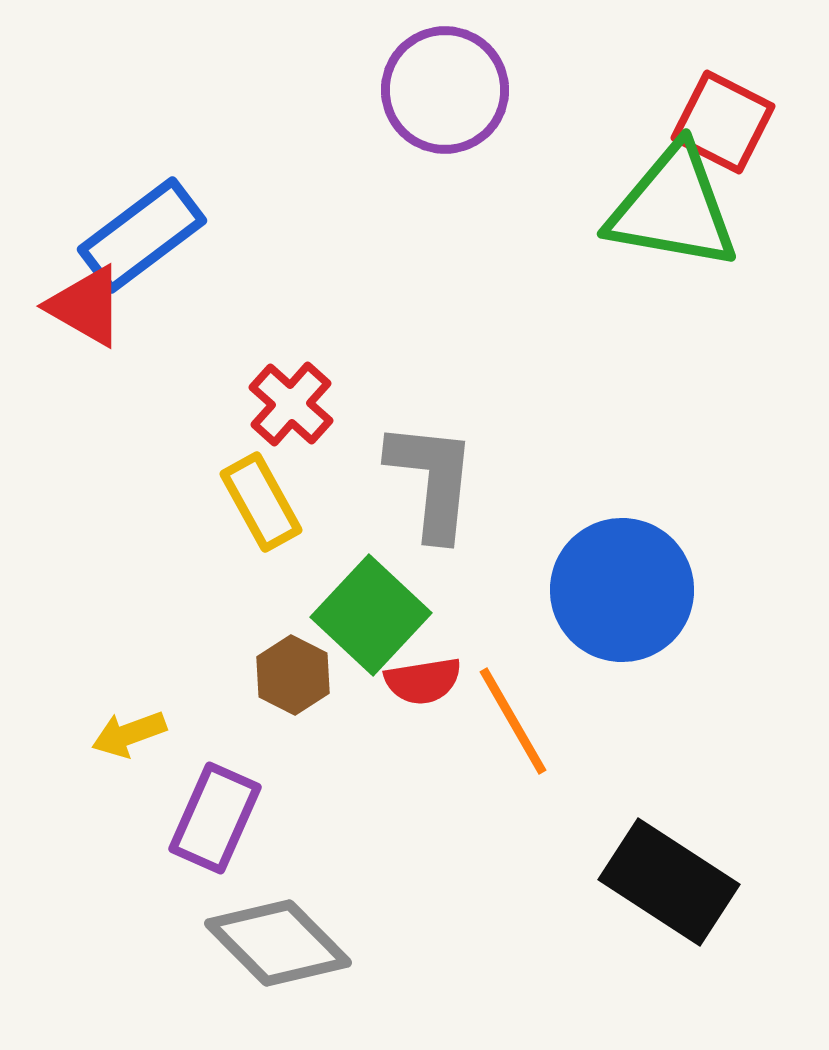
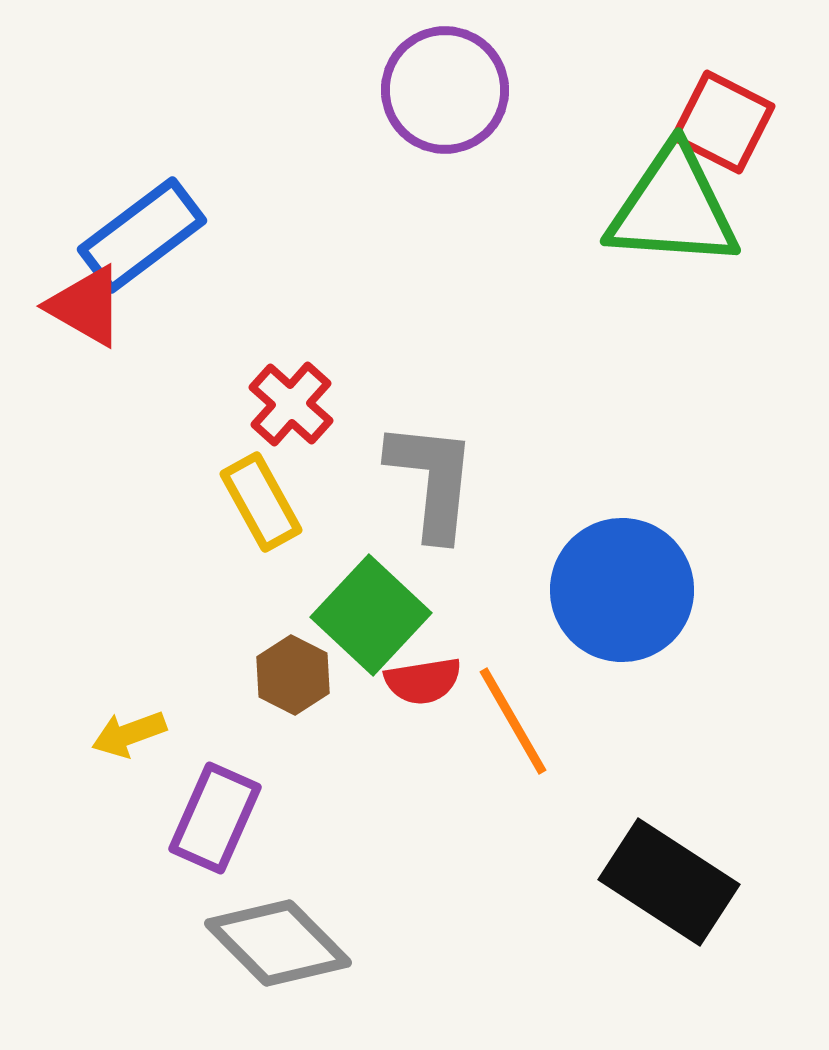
green triangle: rotated 6 degrees counterclockwise
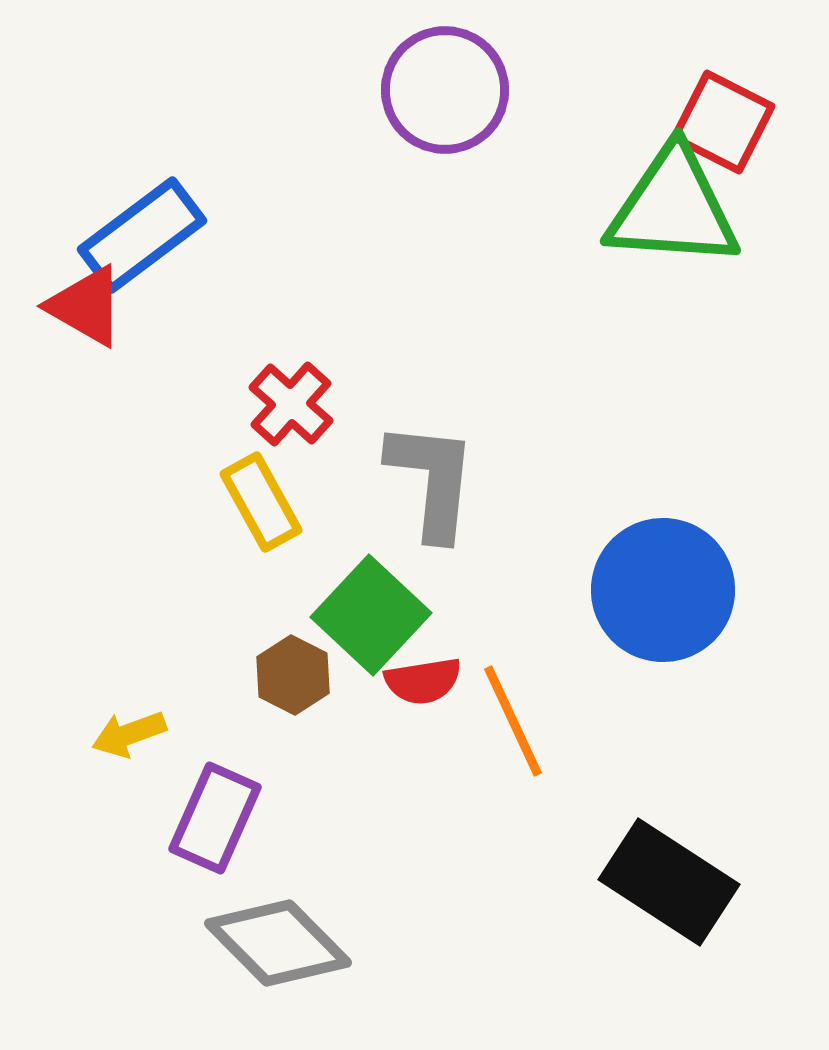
blue circle: moved 41 px right
orange line: rotated 5 degrees clockwise
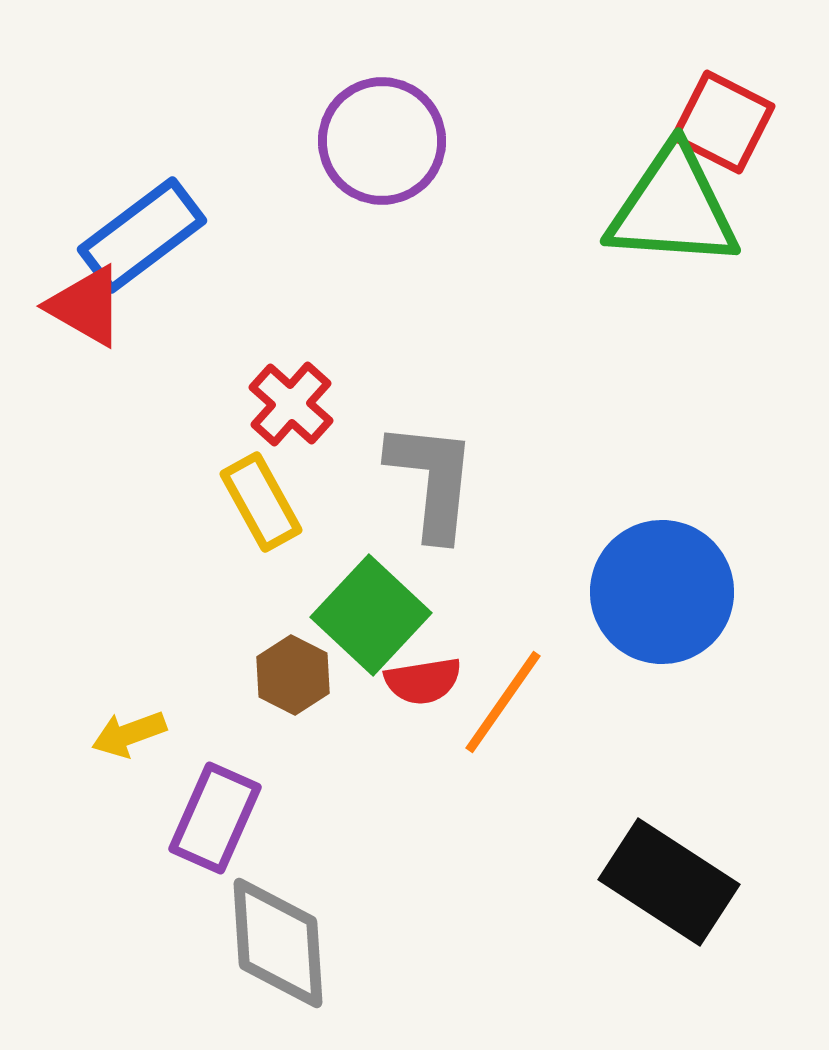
purple circle: moved 63 px left, 51 px down
blue circle: moved 1 px left, 2 px down
orange line: moved 10 px left, 19 px up; rotated 60 degrees clockwise
gray diamond: rotated 41 degrees clockwise
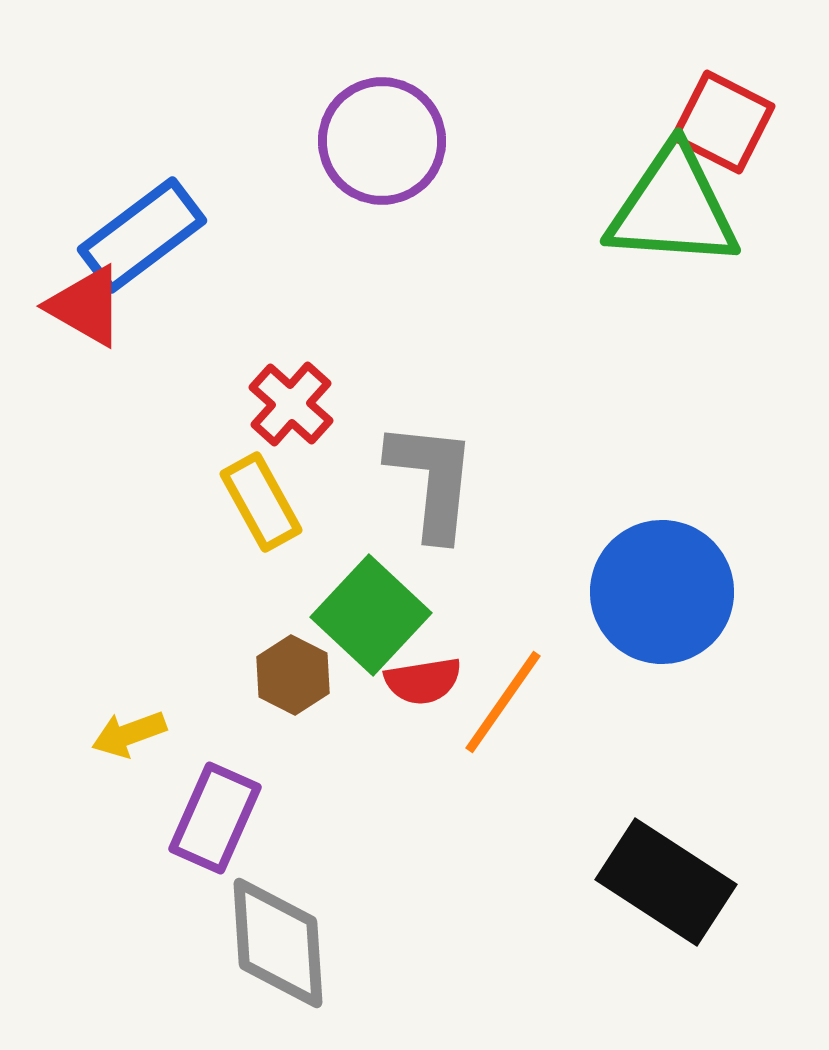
black rectangle: moved 3 px left
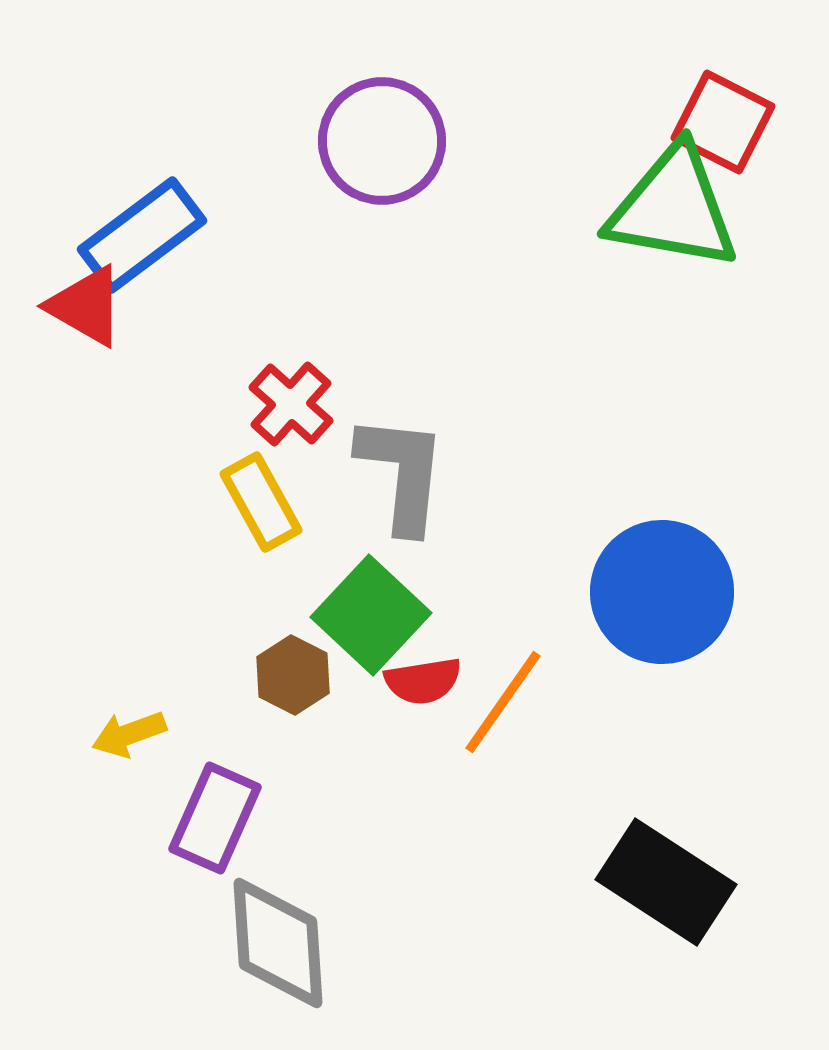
green triangle: rotated 6 degrees clockwise
gray L-shape: moved 30 px left, 7 px up
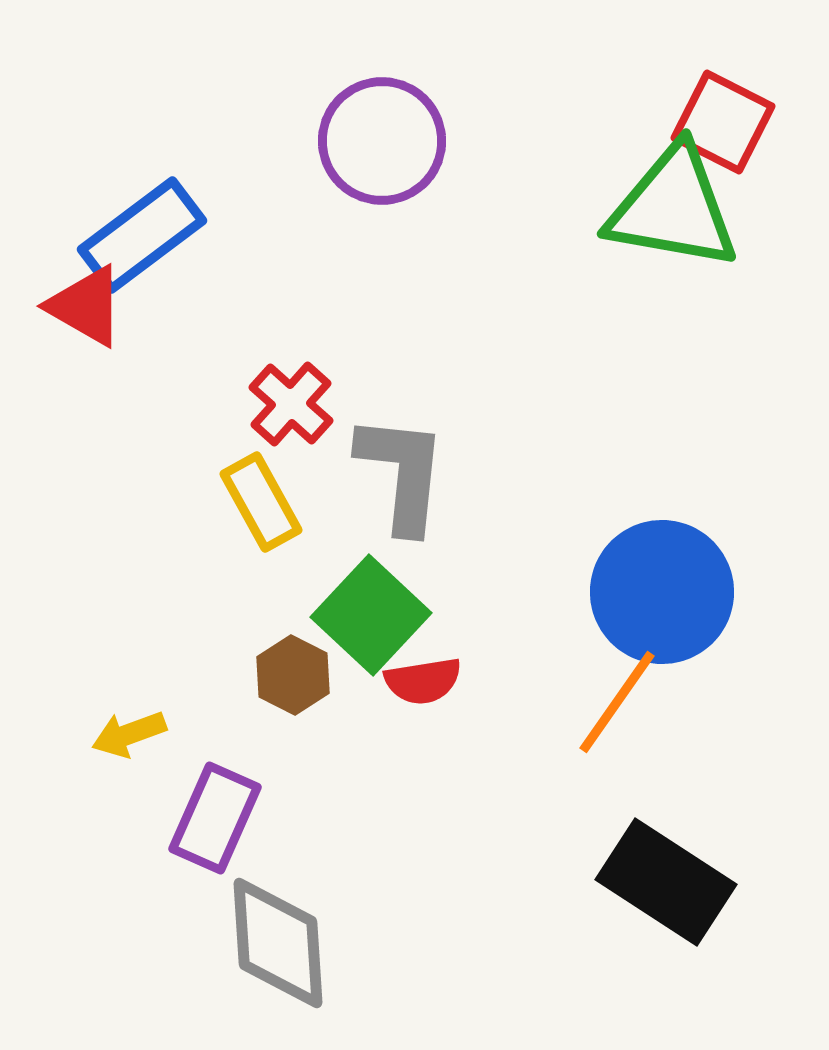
orange line: moved 114 px right
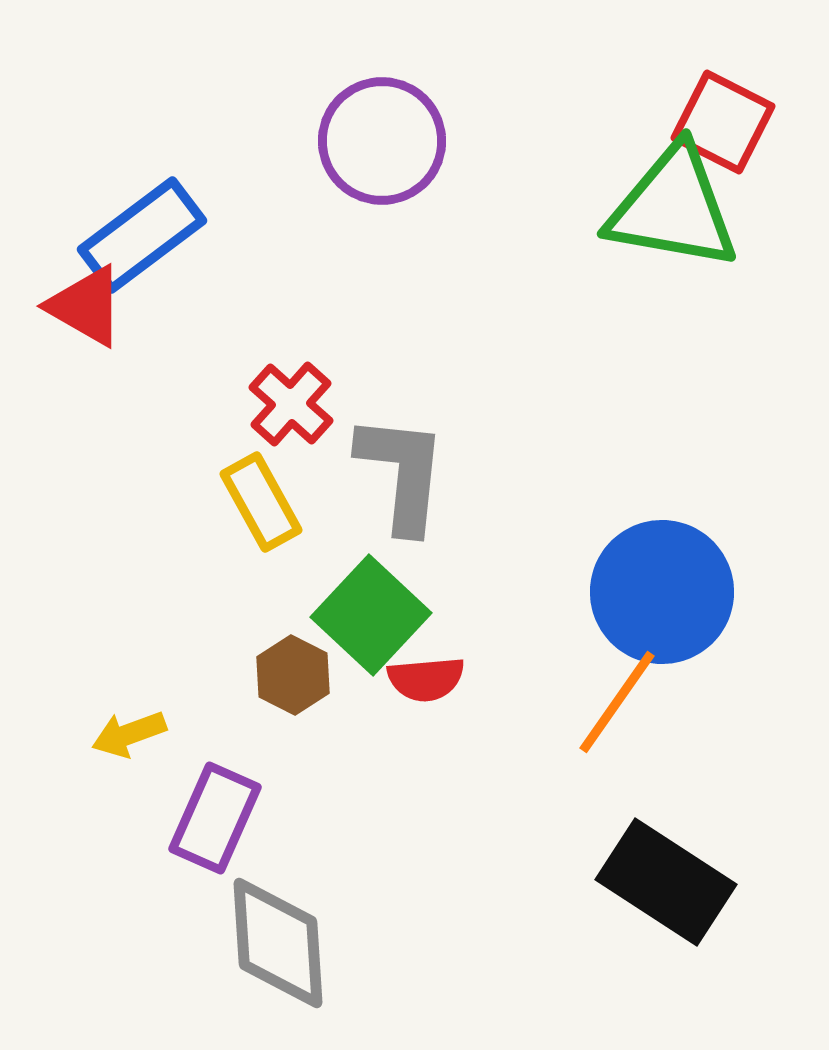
red semicircle: moved 3 px right, 2 px up; rotated 4 degrees clockwise
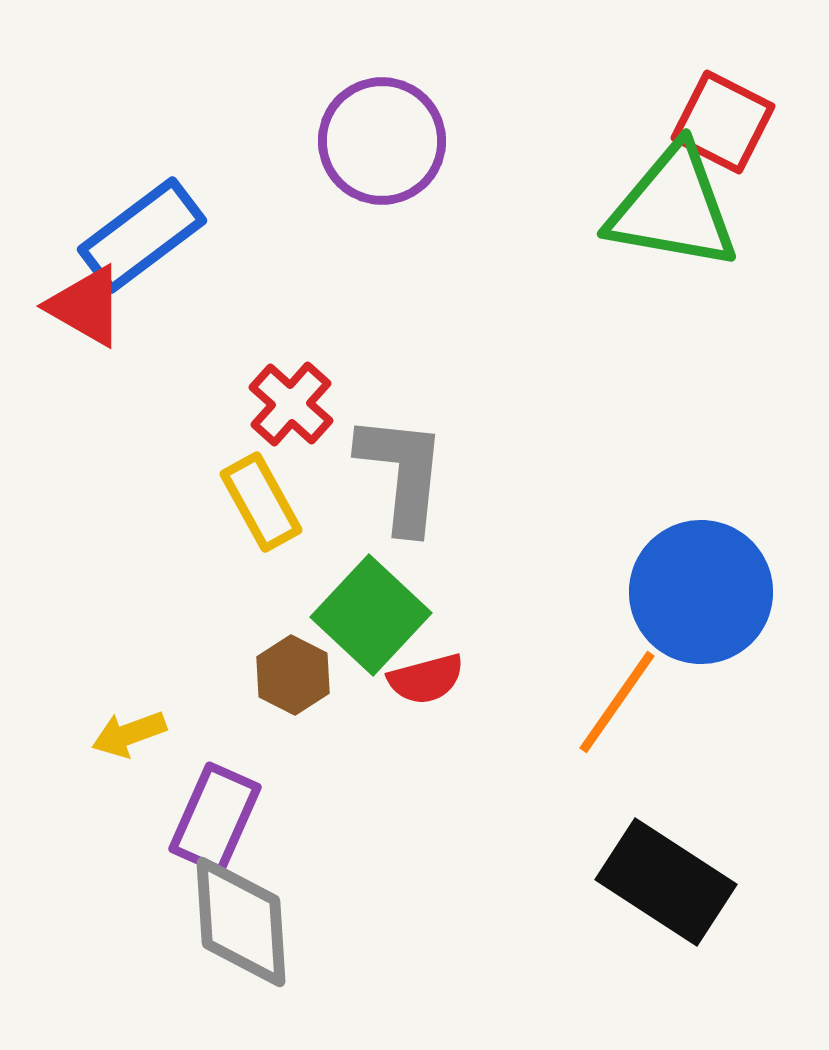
blue circle: moved 39 px right
red semicircle: rotated 10 degrees counterclockwise
gray diamond: moved 37 px left, 21 px up
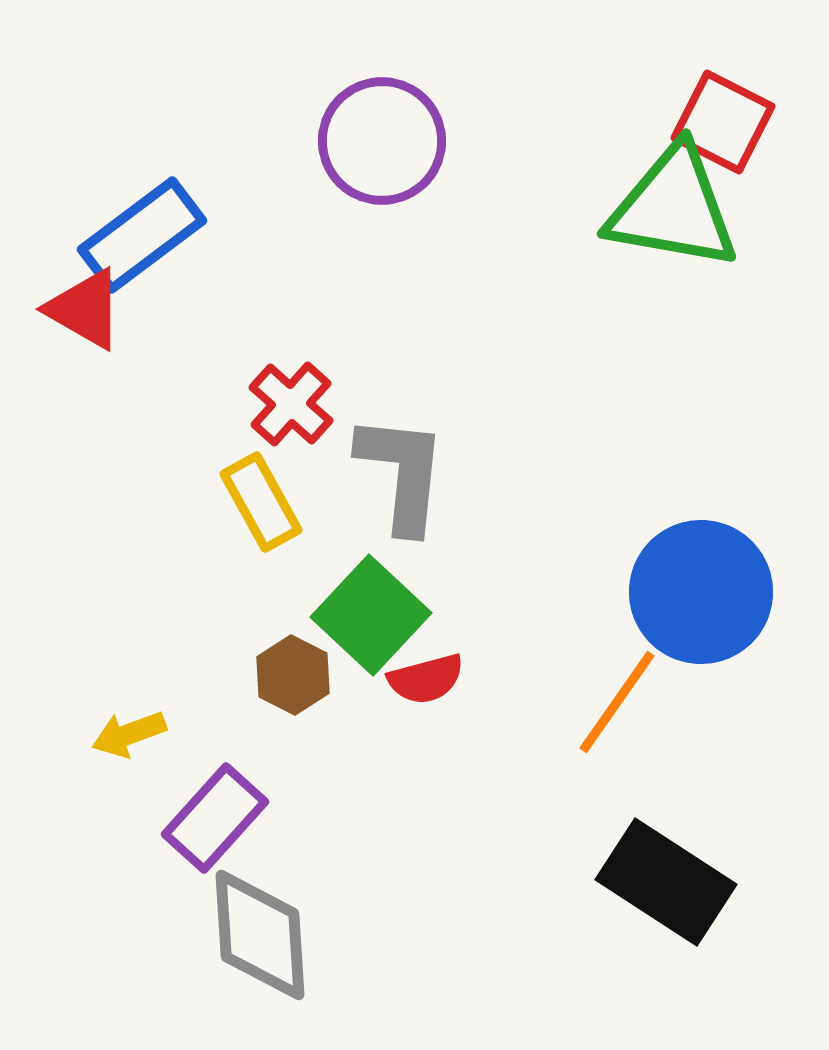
red triangle: moved 1 px left, 3 px down
purple rectangle: rotated 18 degrees clockwise
gray diamond: moved 19 px right, 13 px down
